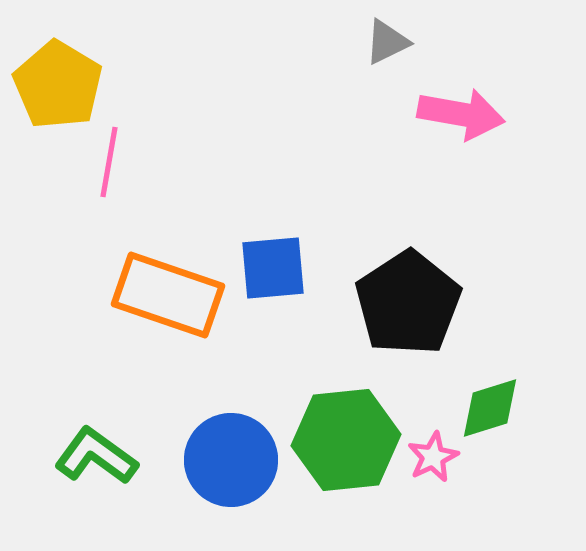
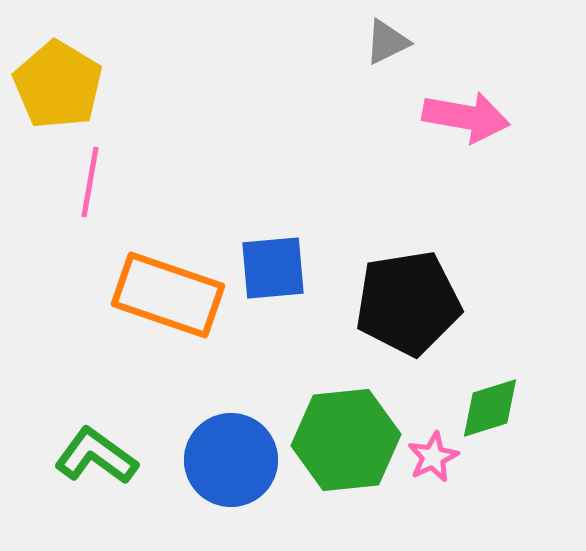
pink arrow: moved 5 px right, 3 px down
pink line: moved 19 px left, 20 px down
black pentagon: rotated 24 degrees clockwise
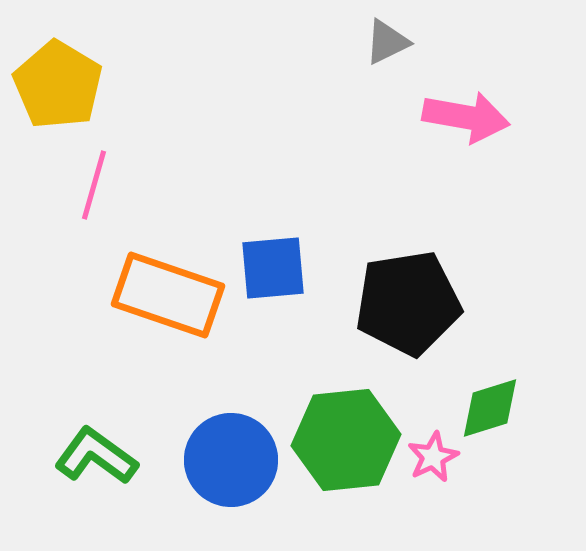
pink line: moved 4 px right, 3 px down; rotated 6 degrees clockwise
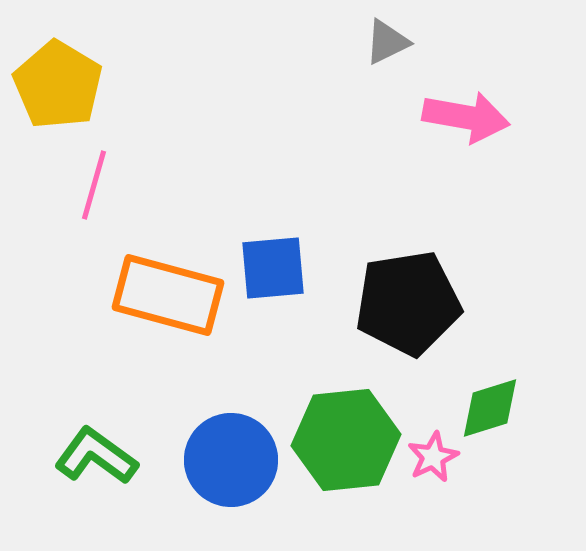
orange rectangle: rotated 4 degrees counterclockwise
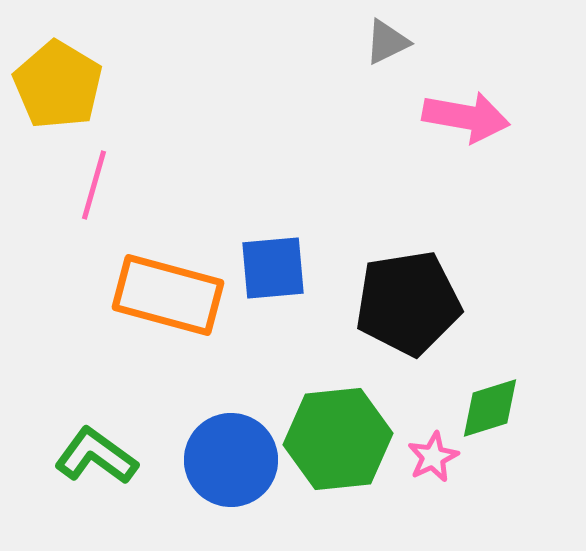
green hexagon: moved 8 px left, 1 px up
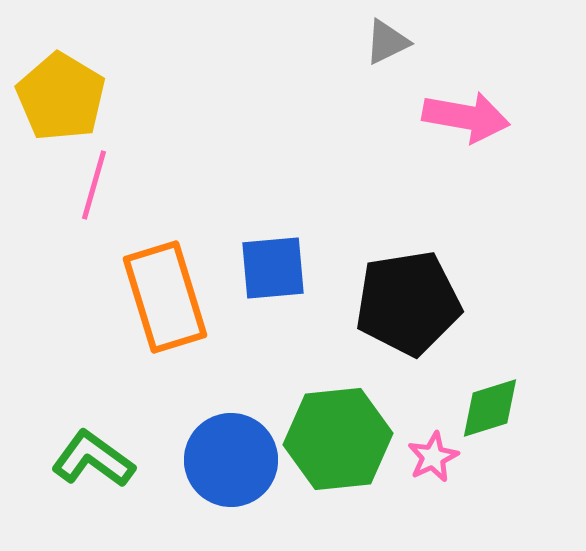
yellow pentagon: moved 3 px right, 12 px down
orange rectangle: moved 3 px left, 2 px down; rotated 58 degrees clockwise
green L-shape: moved 3 px left, 3 px down
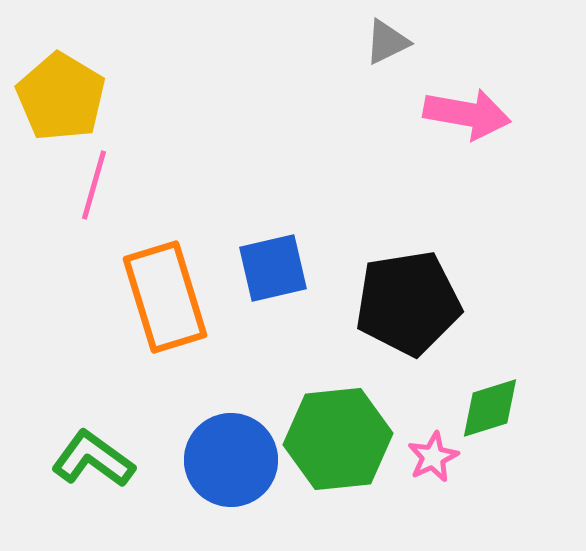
pink arrow: moved 1 px right, 3 px up
blue square: rotated 8 degrees counterclockwise
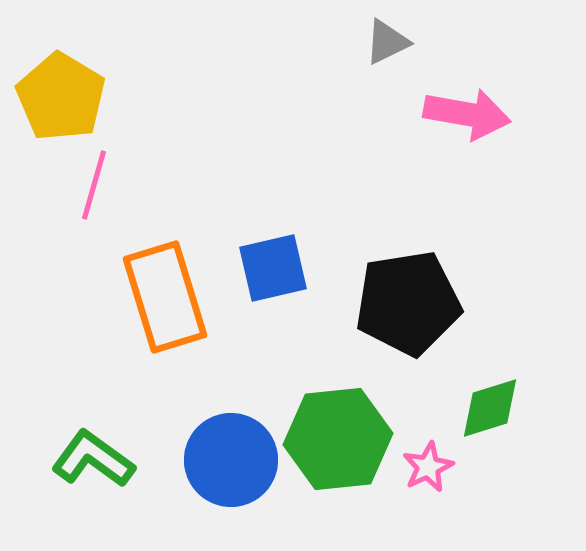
pink star: moved 5 px left, 10 px down
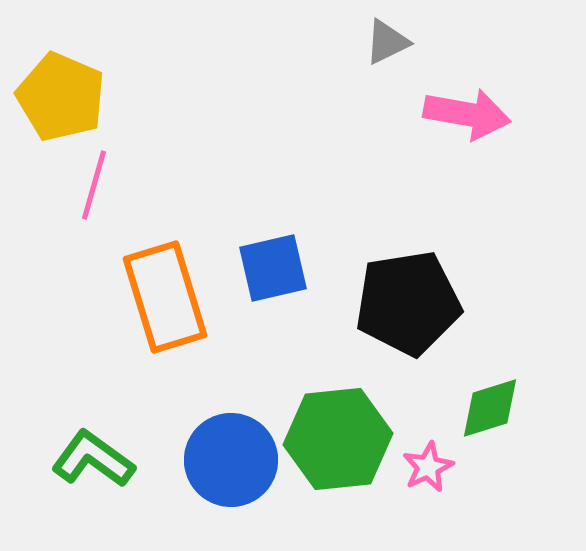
yellow pentagon: rotated 8 degrees counterclockwise
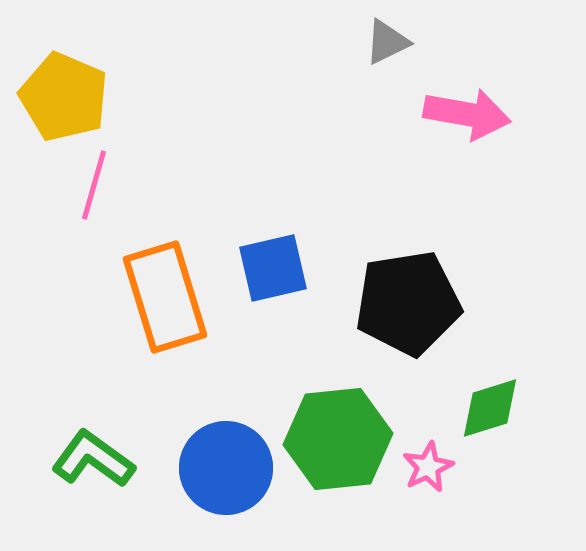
yellow pentagon: moved 3 px right
blue circle: moved 5 px left, 8 px down
